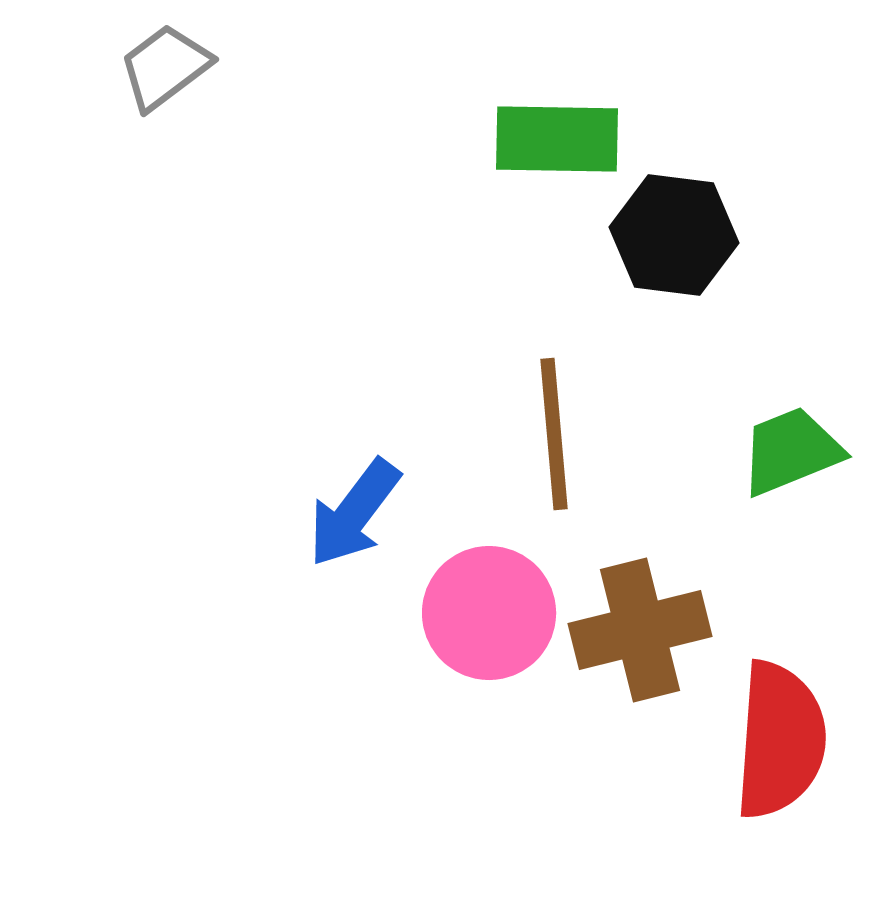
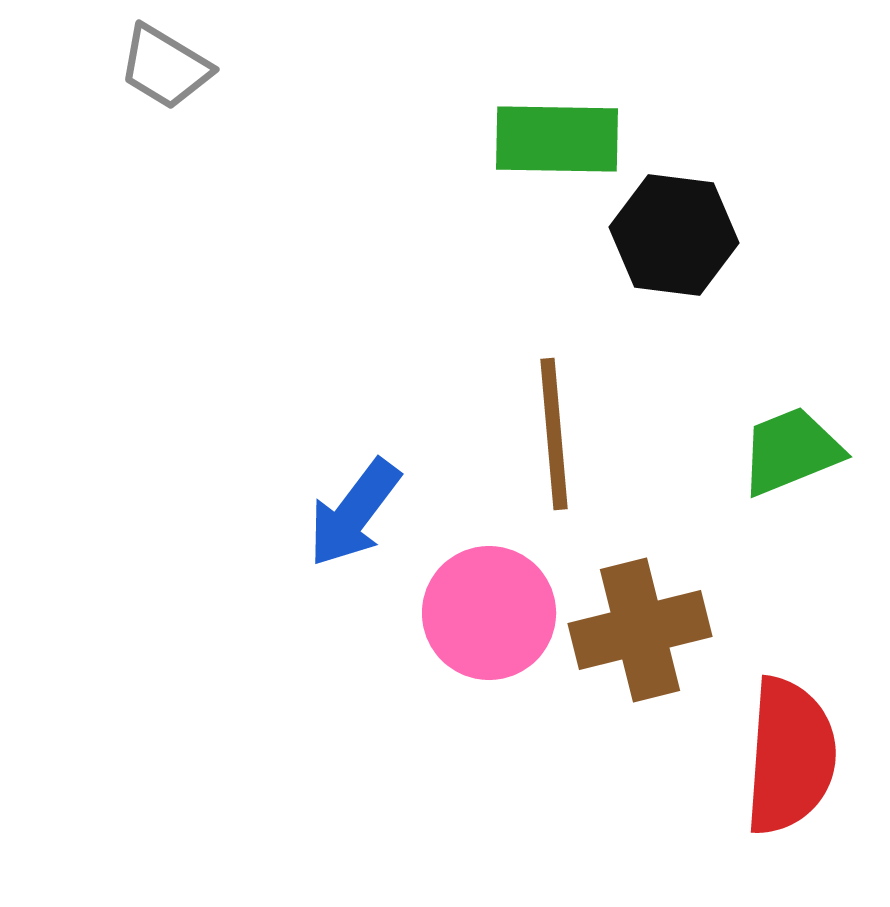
gray trapezoid: rotated 112 degrees counterclockwise
red semicircle: moved 10 px right, 16 px down
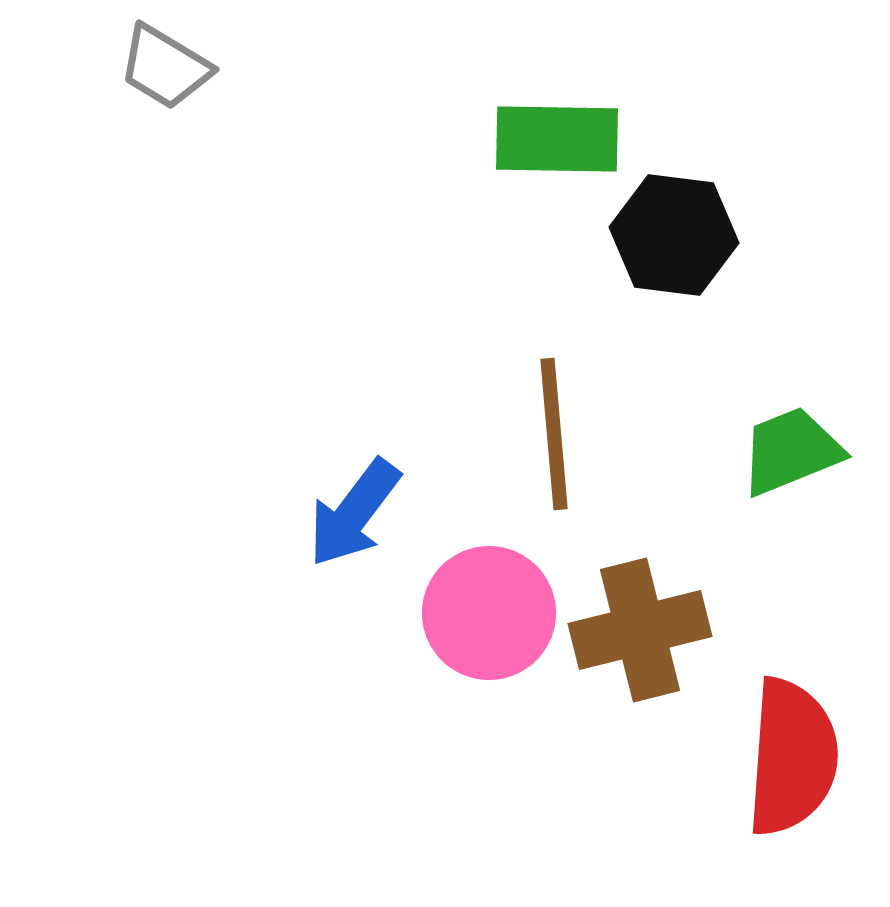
red semicircle: moved 2 px right, 1 px down
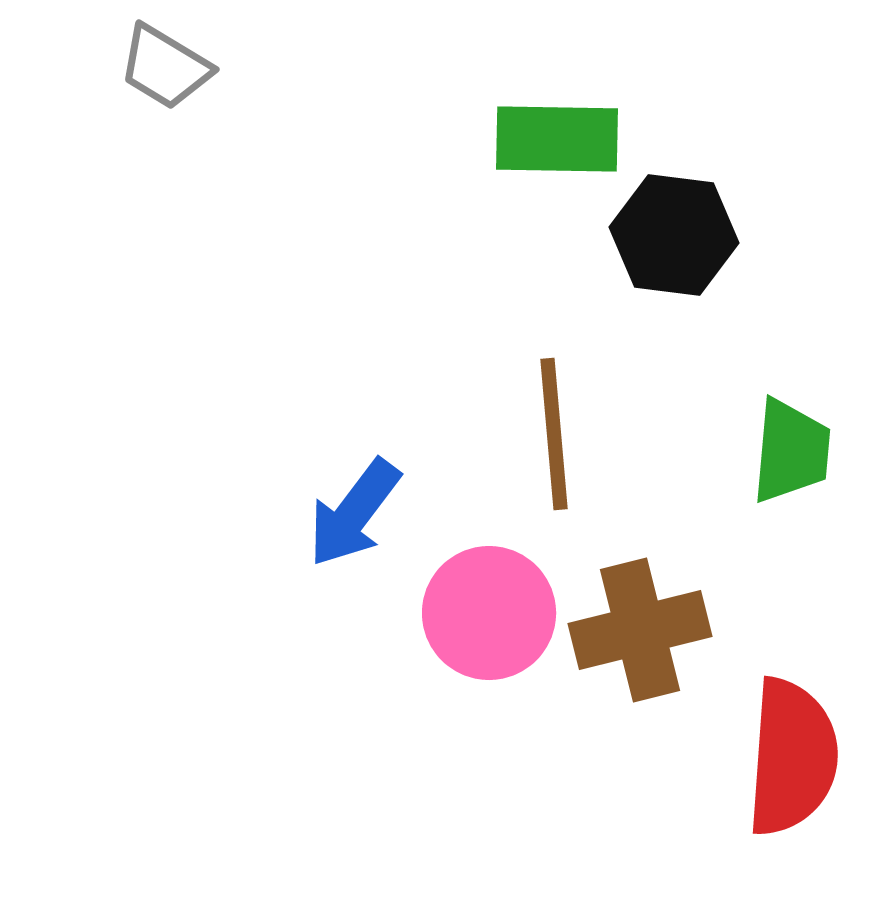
green trapezoid: rotated 117 degrees clockwise
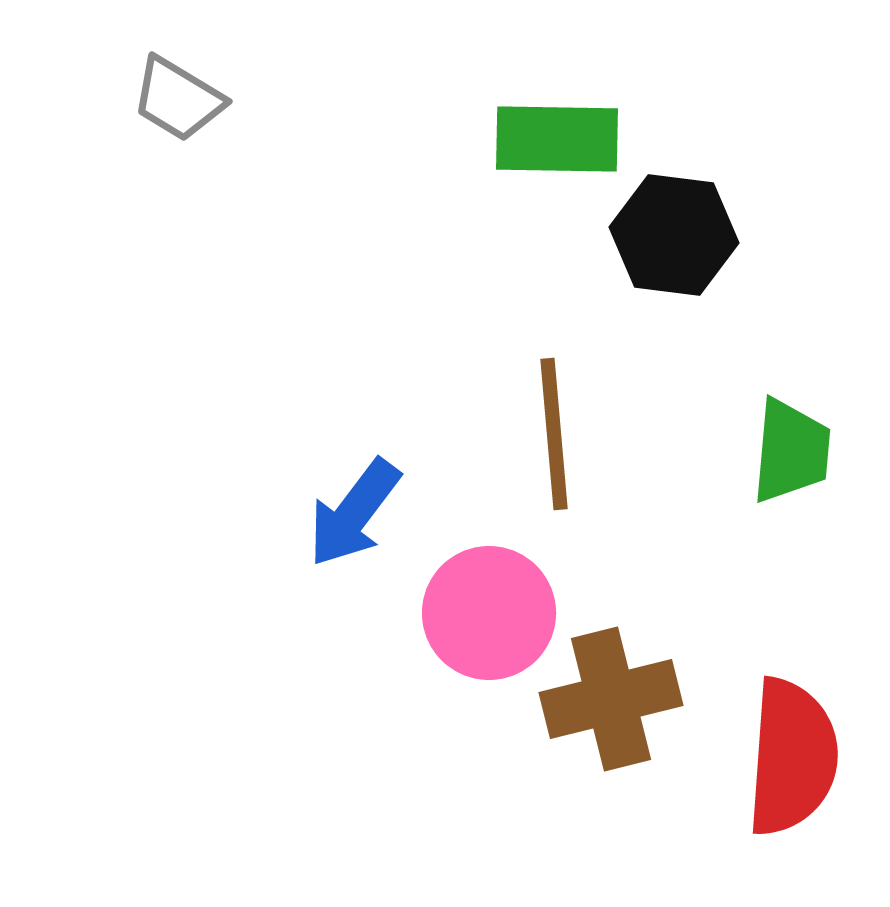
gray trapezoid: moved 13 px right, 32 px down
brown cross: moved 29 px left, 69 px down
